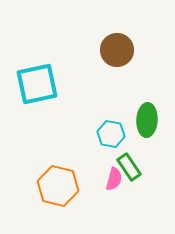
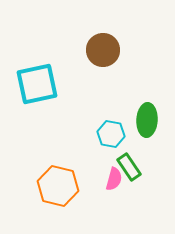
brown circle: moved 14 px left
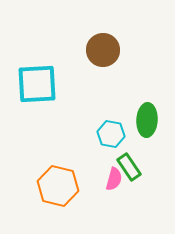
cyan square: rotated 9 degrees clockwise
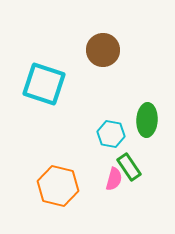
cyan square: moved 7 px right; rotated 21 degrees clockwise
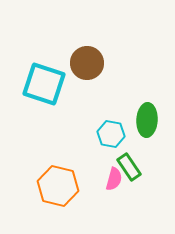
brown circle: moved 16 px left, 13 px down
